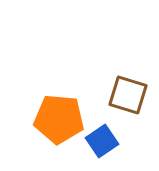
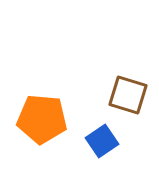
orange pentagon: moved 17 px left
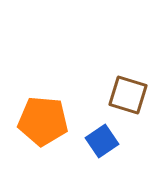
orange pentagon: moved 1 px right, 2 px down
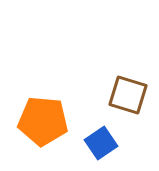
blue square: moved 1 px left, 2 px down
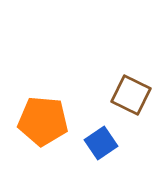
brown square: moved 3 px right; rotated 9 degrees clockwise
